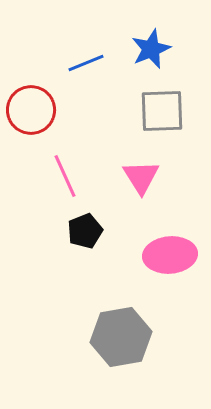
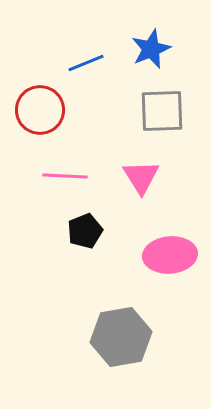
red circle: moved 9 px right
pink line: rotated 63 degrees counterclockwise
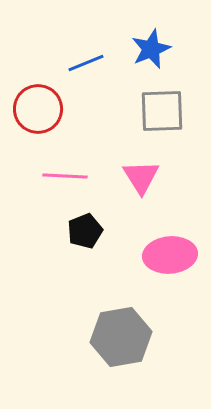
red circle: moved 2 px left, 1 px up
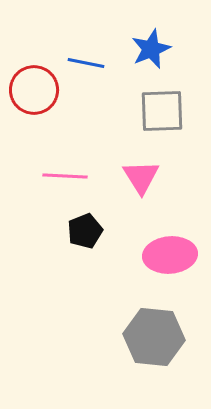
blue line: rotated 33 degrees clockwise
red circle: moved 4 px left, 19 px up
gray hexagon: moved 33 px right; rotated 16 degrees clockwise
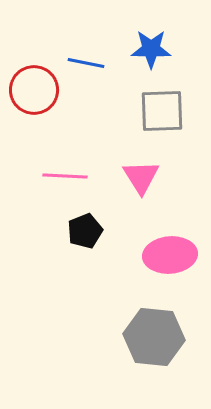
blue star: rotated 24 degrees clockwise
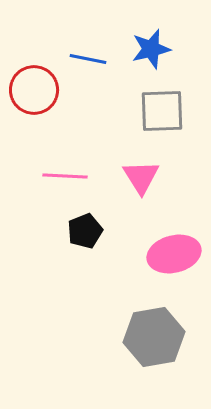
blue star: rotated 15 degrees counterclockwise
blue line: moved 2 px right, 4 px up
pink ellipse: moved 4 px right, 1 px up; rotated 9 degrees counterclockwise
gray hexagon: rotated 16 degrees counterclockwise
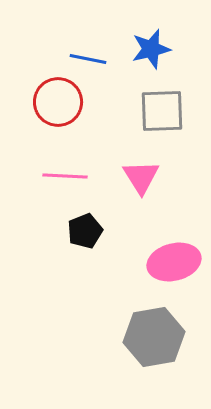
red circle: moved 24 px right, 12 px down
pink ellipse: moved 8 px down
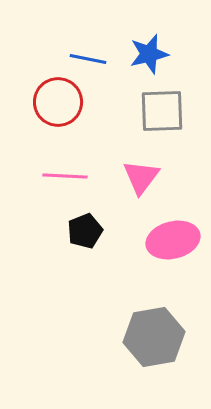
blue star: moved 2 px left, 5 px down
pink triangle: rotated 9 degrees clockwise
pink ellipse: moved 1 px left, 22 px up
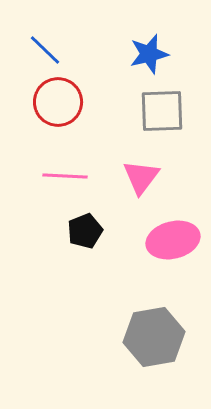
blue line: moved 43 px left, 9 px up; rotated 33 degrees clockwise
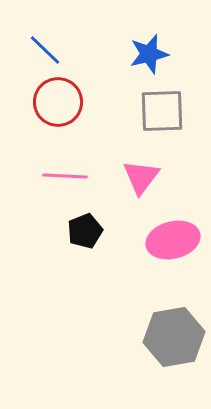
gray hexagon: moved 20 px right
